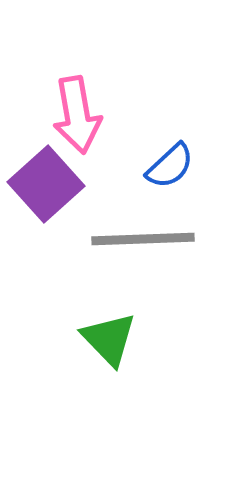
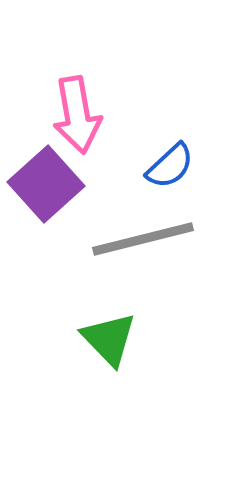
gray line: rotated 12 degrees counterclockwise
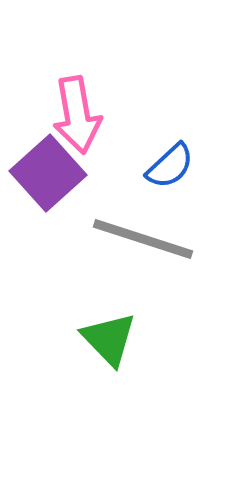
purple square: moved 2 px right, 11 px up
gray line: rotated 32 degrees clockwise
